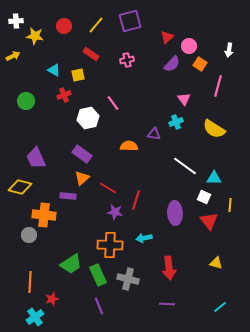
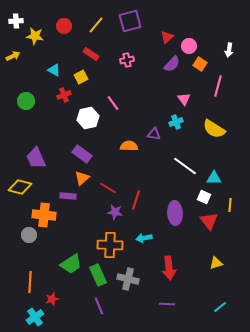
yellow square at (78, 75): moved 3 px right, 2 px down; rotated 16 degrees counterclockwise
yellow triangle at (216, 263): rotated 32 degrees counterclockwise
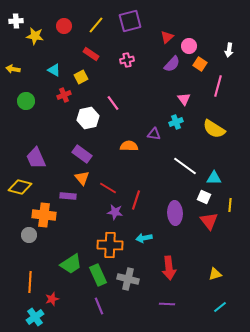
yellow arrow at (13, 56): moved 13 px down; rotated 144 degrees counterclockwise
orange triangle at (82, 178): rotated 28 degrees counterclockwise
yellow triangle at (216, 263): moved 1 px left, 11 px down
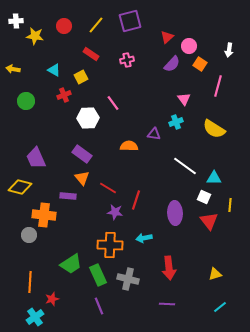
white hexagon at (88, 118): rotated 10 degrees clockwise
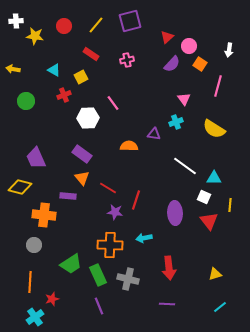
gray circle at (29, 235): moved 5 px right, 10 px down
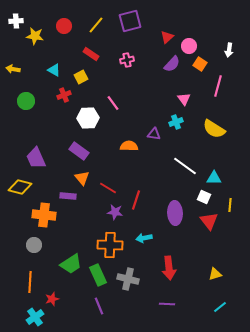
purple rectangle at (82, 154): moved 3 px left, 3 px up
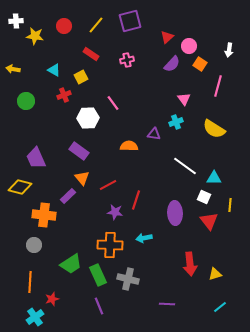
red line at (108, 188): moved 3 px up; rotated 60 degrees counterclockwise
purple rectangle at (68, 196): rotated 49 degrees counterclockwise
red arrow at (169, 268): moved 21 px right, 4 px up
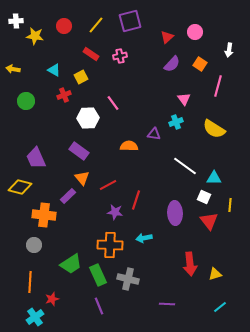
pink circle at (189, 46): moved 6 px right, 14 px up
pink cross at (127, 60): moved 7 px left, 4 px up
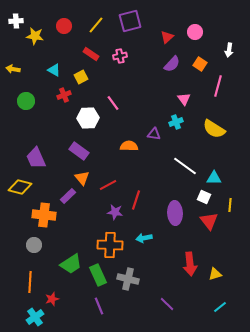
purple line at (167, 304): rotated 42 degrees clockwise
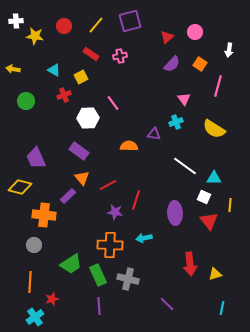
purple line at (99, 306): rotated 18 degrees clockwise
cyan line at (220, 307): moved 2 px right, 1 px down; rotated 40 degrees counterclockwise
